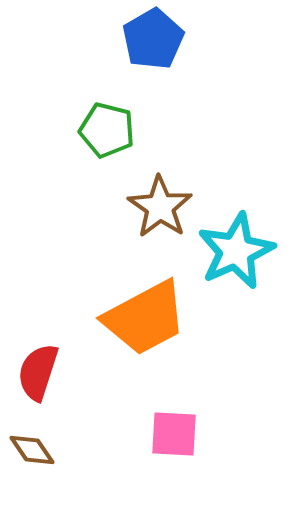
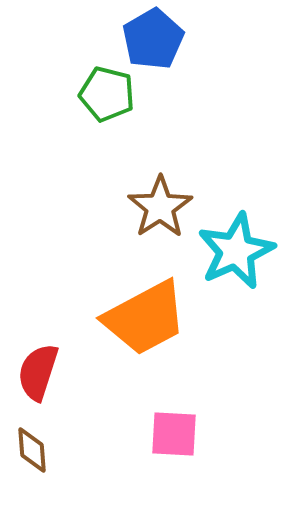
green pentagon: moved 36 px up
brown star: rotated 4 degrees clockwise
brown diamond: rotated 30 degrees clockwise
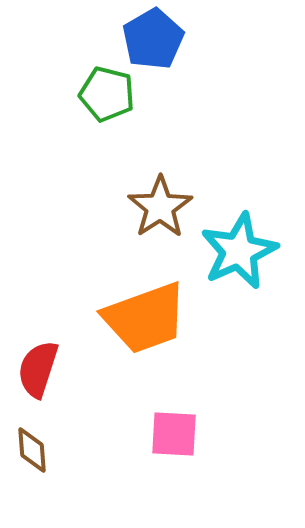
cyan star: moved 3 px right
orange trapezoid: rotated 8 degrees clockwise
red semicircle: moved 3 px up
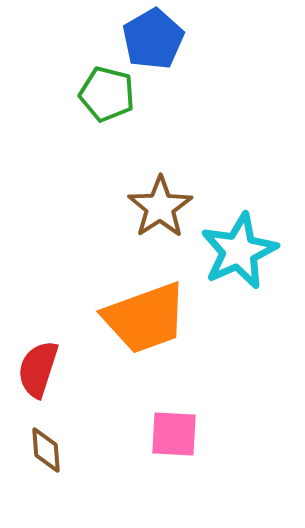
brown diamond: moved 14 px right
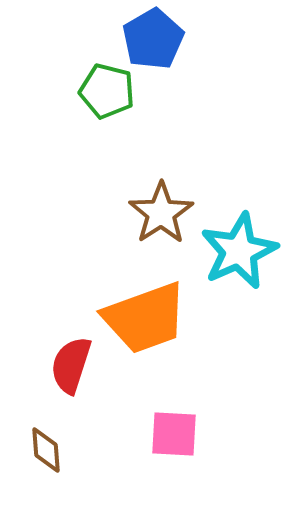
green pentagon: moved 3 px up
brown star: moved 1 px right, 6 px down
red semicircle: moved 33 px right, 4 px up
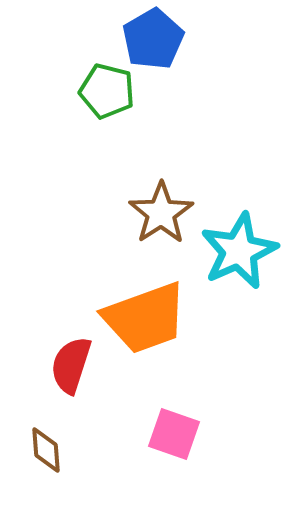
pink square: rotated 16 degrees clockwise
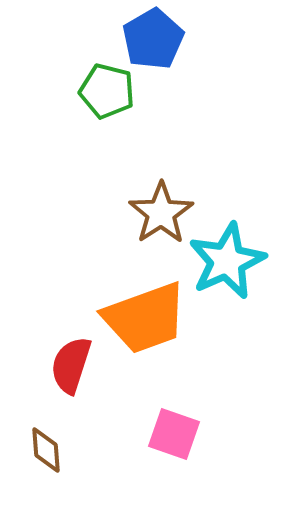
cyan star: moved 12 px left, 10 px down
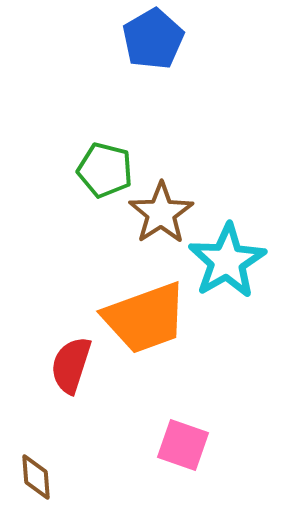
green pentagon: moved 2 px left, 79 px down
cyan star: rotated 6 degrees counterclockwise
pink square: moved 9 px right, 11 px down
brown diamond: moved 10 px left, 27 px down
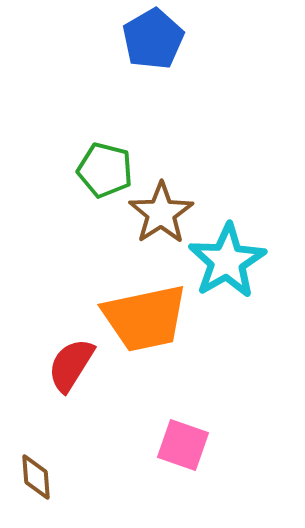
orange trapezoid: rotated 8 degrees clockwise
red semicircle: rotated 14 degrees clockwise
